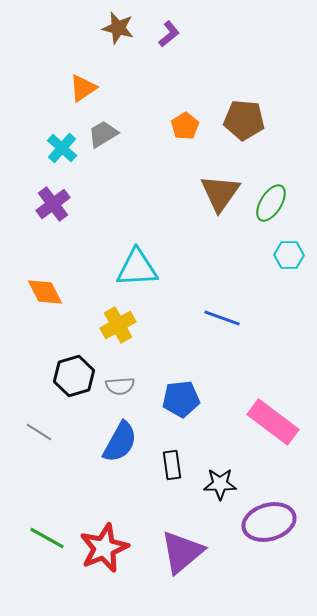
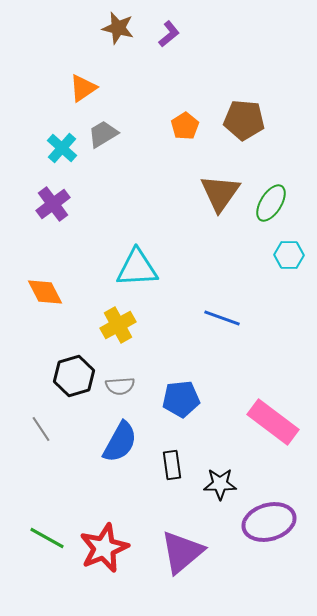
gray line: moved 2 px right, 3 px up; rotated 24 degrees clockwise
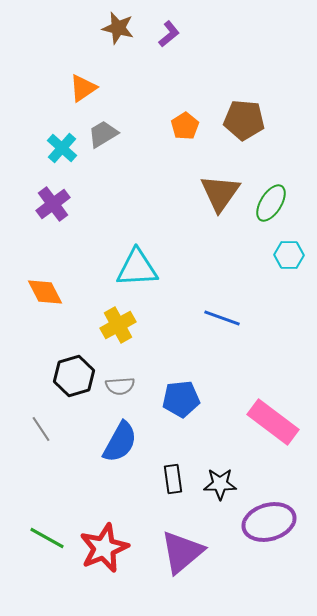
black rectangle: moved 1 px right, 14 px down
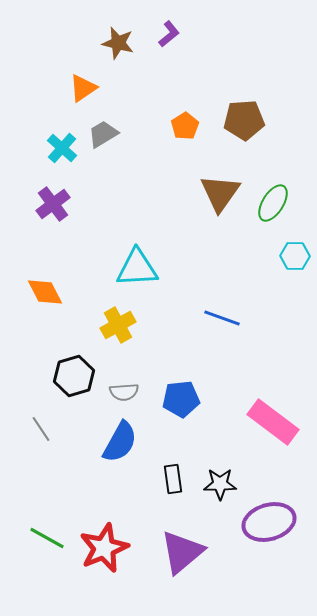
brown star: moved 15 px down
brown pentagon: rotated 9 degrees counterclockwise
green ellipse: moved 2 px right
cyan hexagon: moved 6 px right, 1 px down
gray semicircle: moved 4 px right, 6 px down
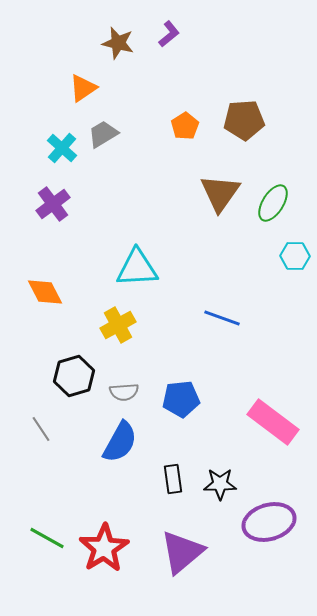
red star: rotated 9 degrees counterclockwise
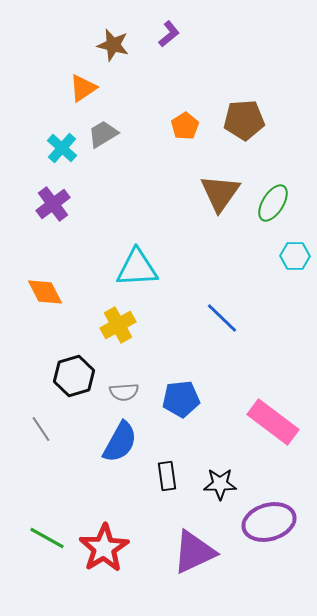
brown star: moved 5 px left, 2 px down
blue line: rotated 24 degrees clockwise
black rectangle: moved 6 px left, 3 px up
purple triangle: moved 12 px right; rotated 15 degrees clockwise
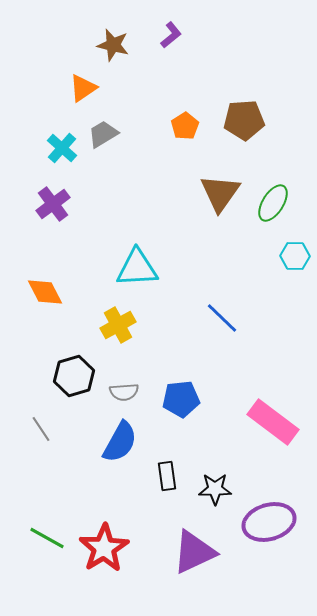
purple L-shape: moved 2 px right, 1 px down
black star: moved 5 px left, 5 px down
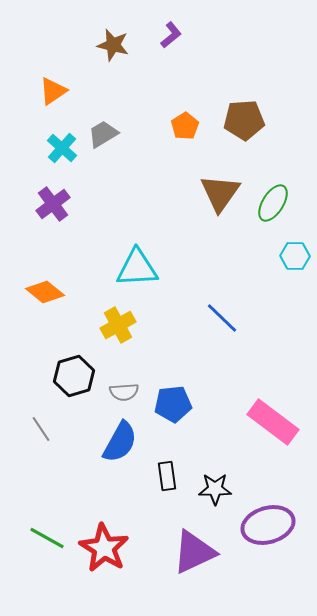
orange triangle: moved 30 px left, 3 px down
orange diamond: rotated 24 degrees counterclockwise
blue pentagon: moved 8 px left, 5 px down
purple ellipse: moved 1 px left, 3 px down
red star: rotated 9 degrees counterclockwise
